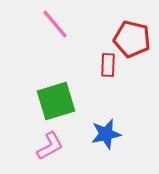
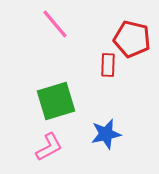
pink L-shape: moved 1 px left, 1 px down
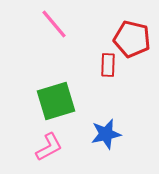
pink line: moved 1 px left
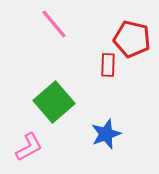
green square: moved 2 px left, 1 px down; rotated 24 degrees counterclockwise
blue star: rotated 8 degrees counterclockwise
pink L-shape: moved 20 px left
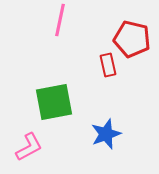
pink line: moved 6 px right, 4 px up; rotated 52 degrees clockwise
red rectangle: rotated 15 degrees counterclockwise
green square: rotated 30 degrees clockwise
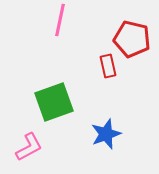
red rectangle: moved 1 px down
green square: rotated 9 degrees counterclockwise
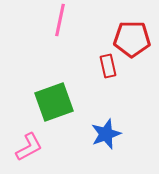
red pentagon: rotated 12 degrees counterclockwise
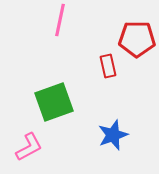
red pentagon: moved 5 px right
blue star: moved 7 px right, 1 px down
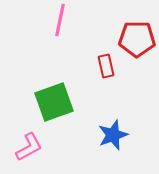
red rectangle: moved 2 px left
